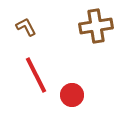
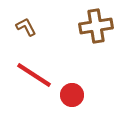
red line: moved 2 px left; rotated 30 degrees counterclockwise
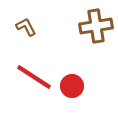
red line: moved 2 px down
red circle: moved 9 px up
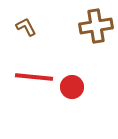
red line: rotated 27 degrees counterclockwise
red circle: moved 1 px down
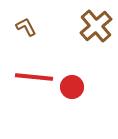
brown cross: rotated 32 degrees counterclockwise
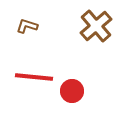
brown L-shape: moved 1 px right, 1 px up; rotated 45 degrees counterclockwise
red circle: moved 4 px down
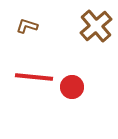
red circle: moved 4 px up
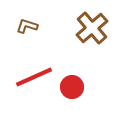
brown cross: moved 4 px left, 2 px down
red line: rotated 30 degrees counterclockwise
